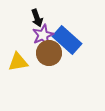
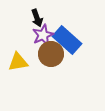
brown circle: moved 2 px right, 1 px down
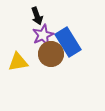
black arrow: moved 2 px up
blue rectangle: moved 1 px right, 2 px down; rotated 16 degrees clockwise
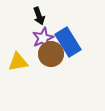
black arrow: moved 2 px right
purple star: moved 3 px down
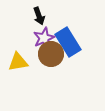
purple star: moved 1 px right
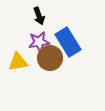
purple star: moved 5 px left, 4 px down; rotated 15 degrees clockwise
brown circle: moved 1 px left, 4 px down
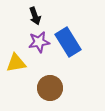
black arrow: moved 4 px left
brown circle: moved 30 px down
yellow triangle: moved 2 px left, 1 px down
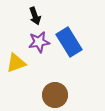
blue rectangle: moved 1 px right
yellow triangle: rotated 10 degrees counterclockwise
brown circle: moved 5 px right, 7 px down
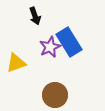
purple star: moved 11 px right, 5 px down; rotated 15 degrees counterclockwise
